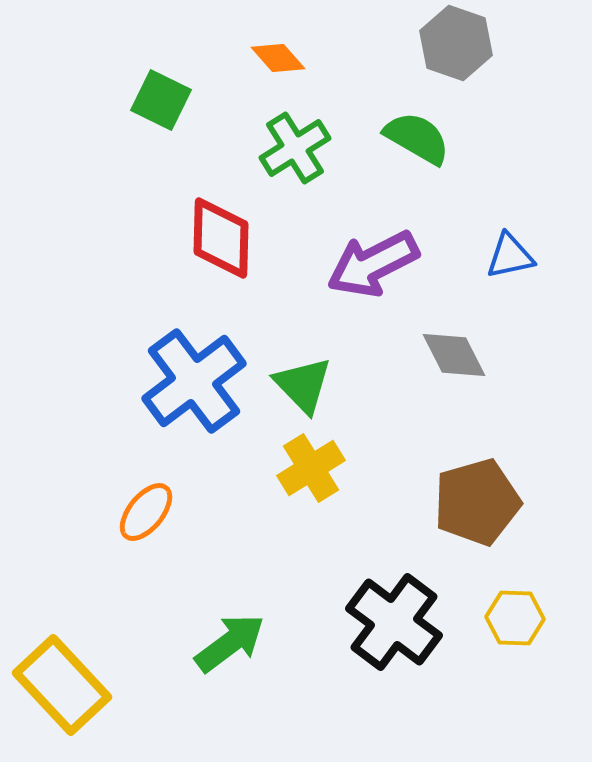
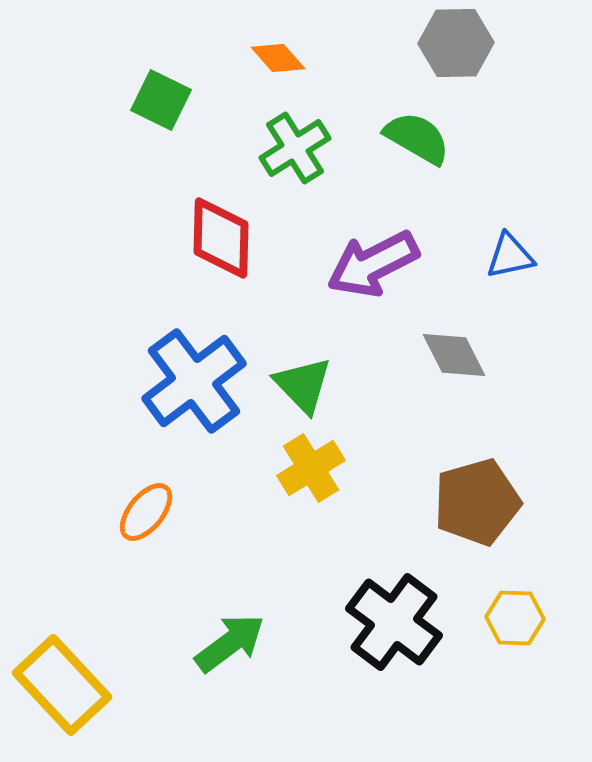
gray hexagon: rotated 20 degrees counterclockwise
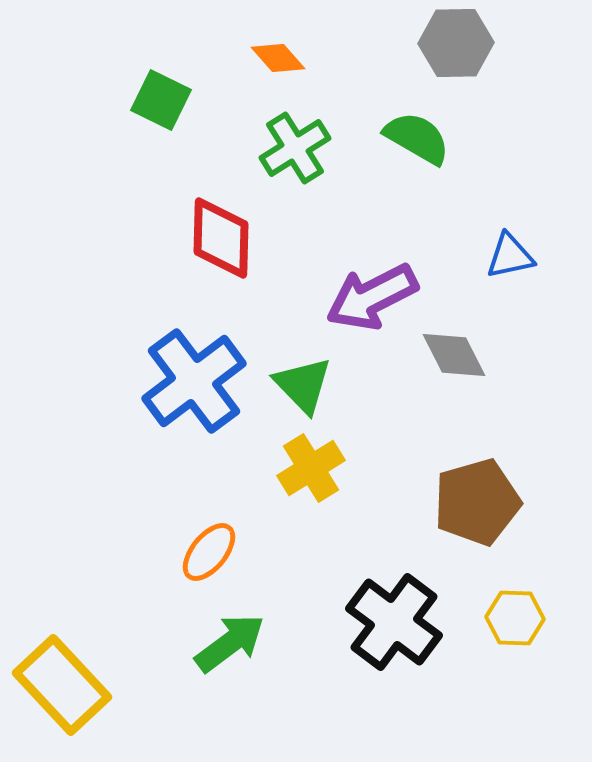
purple arrow: moved 1 px left, 33 px down
orange ellipse: moved 63 px right, 40 px down
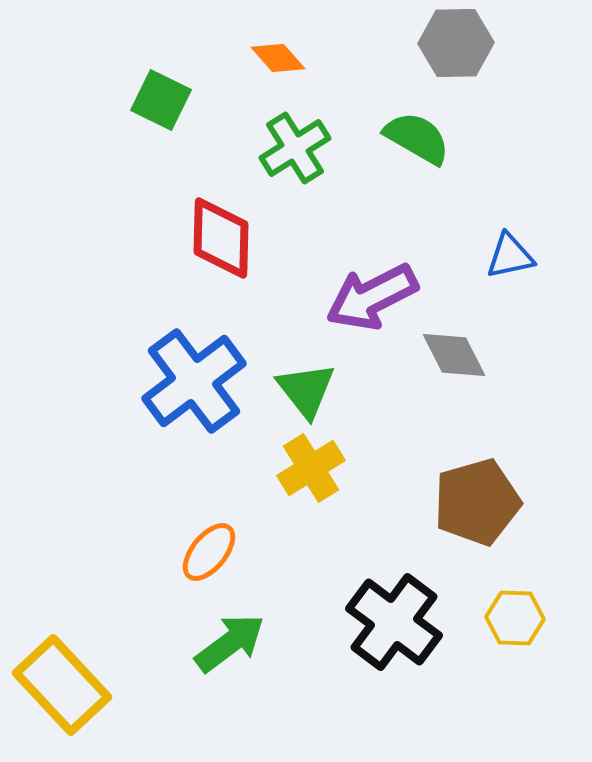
green triangle: moved 3 px right, 5 px down; rotated 6 degrees clockwise
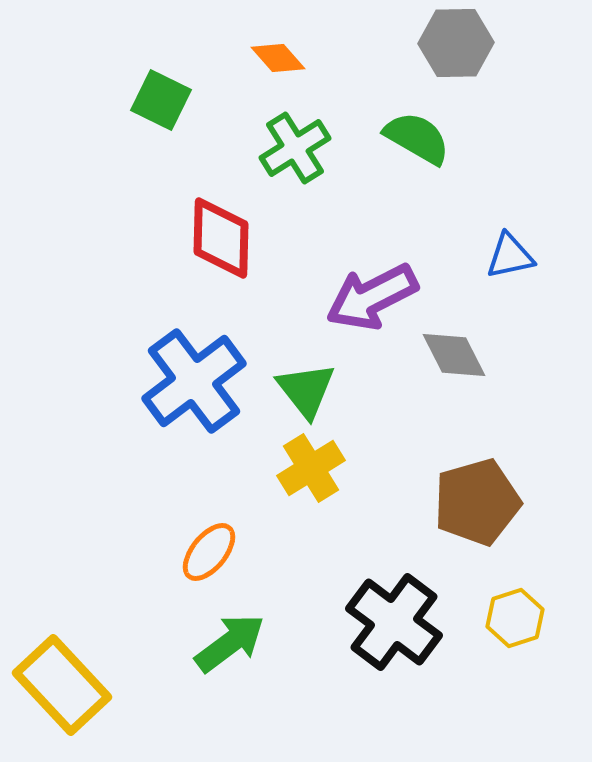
yellow hexagon: rotated 20 degrees counterclockwise
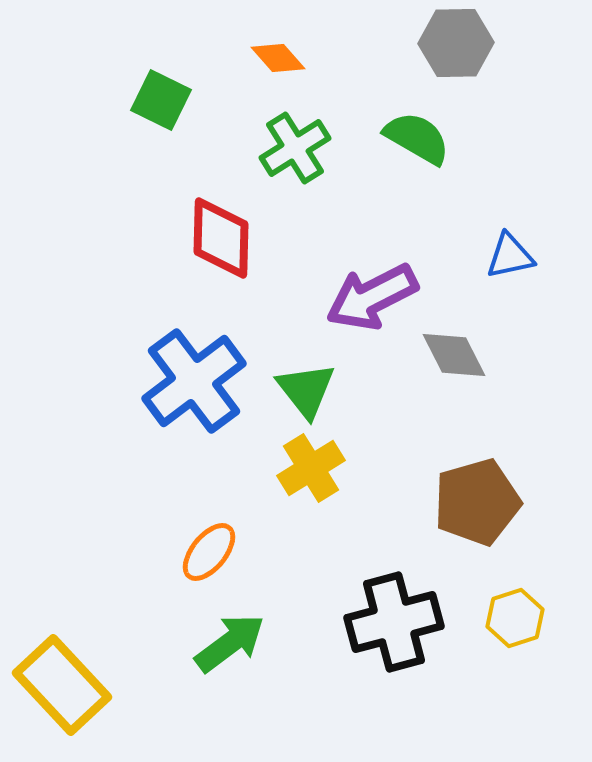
black cross: rotated 38 degrees clockwise
